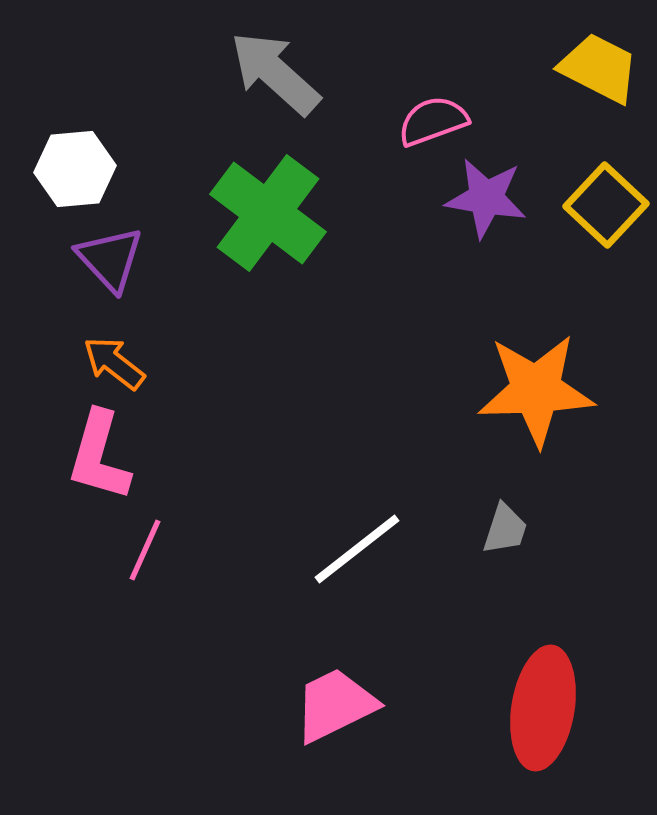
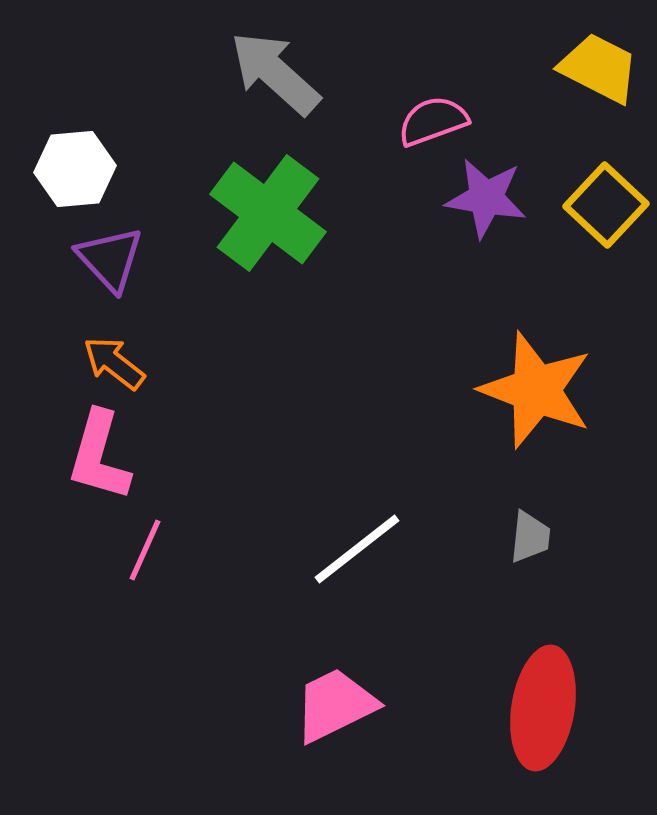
orange star: rotated 23 degrees clockwise
gray trapezoid: moved 25 px right, 8 px down; rotated 12 degrees counterclockwise
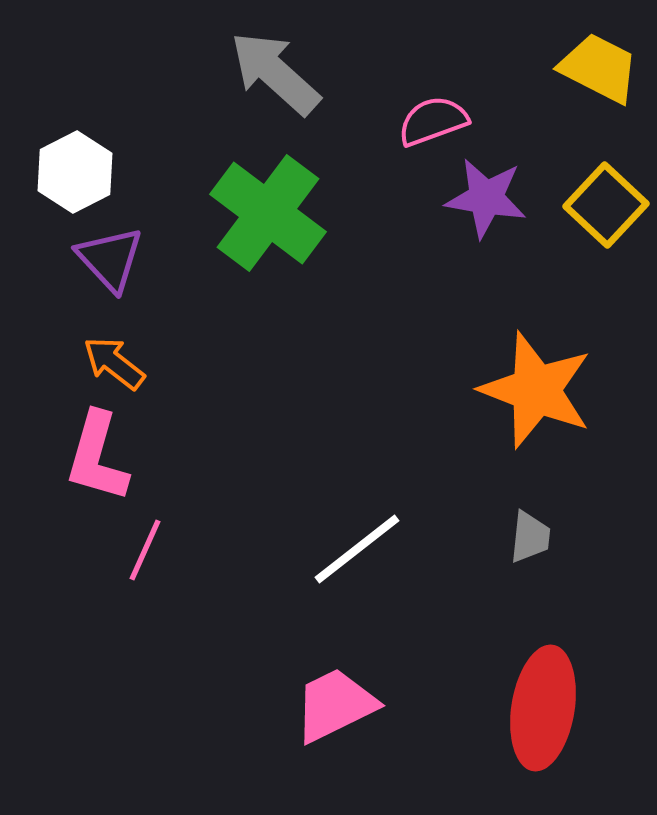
white hexagon: moved 3 px down; rotated 22 degrees counterclockwise
pink L-shape: moved 2 px left, 1 px down
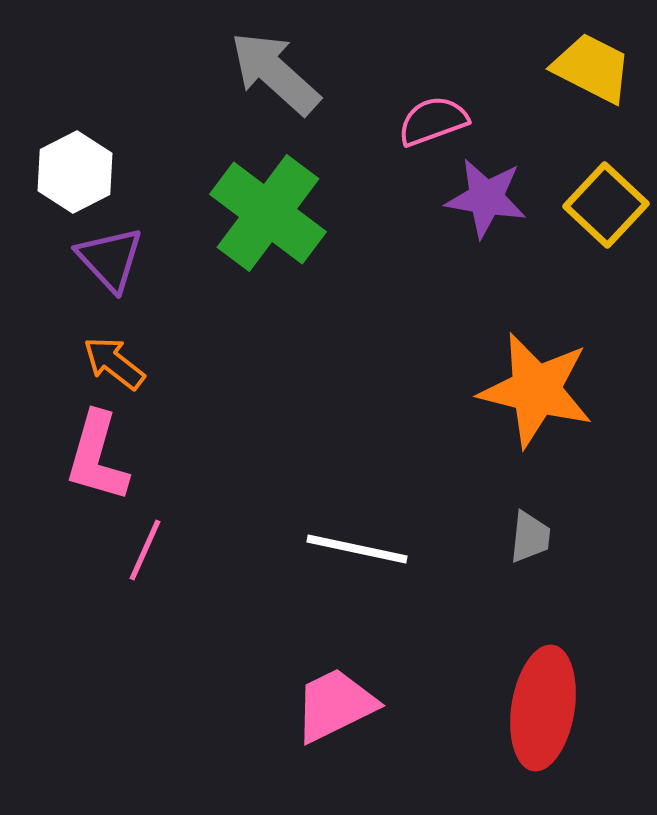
yellow trapezoid: moved 7 px left
orange star: rotated 7 degrees counterclockwise
white line: rotated 50 degrees clockwise
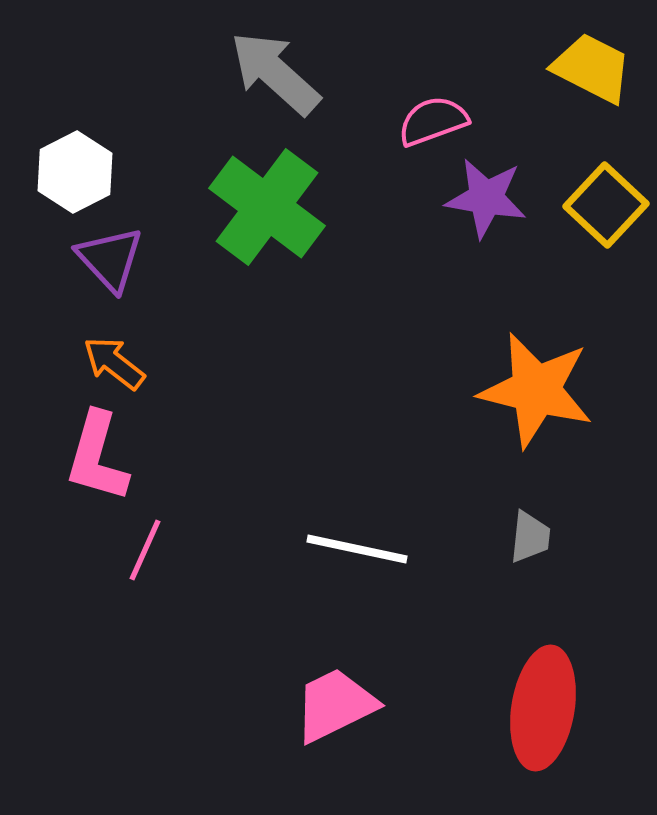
green cross: moved 1 px left, 6 px up
